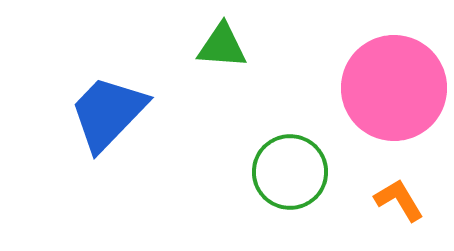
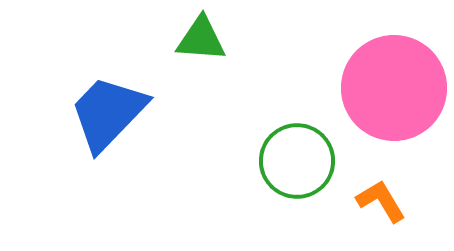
green triangle: moved 21 px left, 7 px up
green circle: moved 7 px right, 11 px up
orange L-shape: moved 18 px left, 1 px down
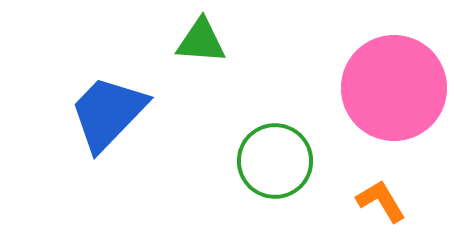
green triangle: moved 2 px down
green circle: moved 22 px left
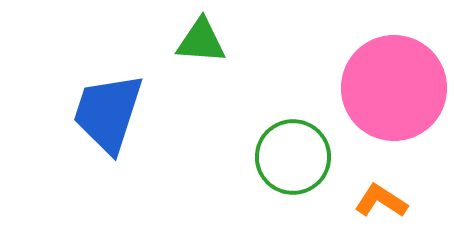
blue trapezoid: rotated 26 degrees counterclockwise
green circle: moved 18 px right, 4 px up
orange L-shape: rotated 26 degrees counterclockwise
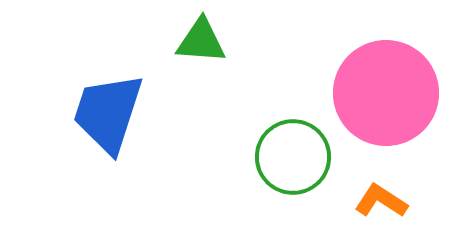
pink circle: moved 8 px left, 5 px down
